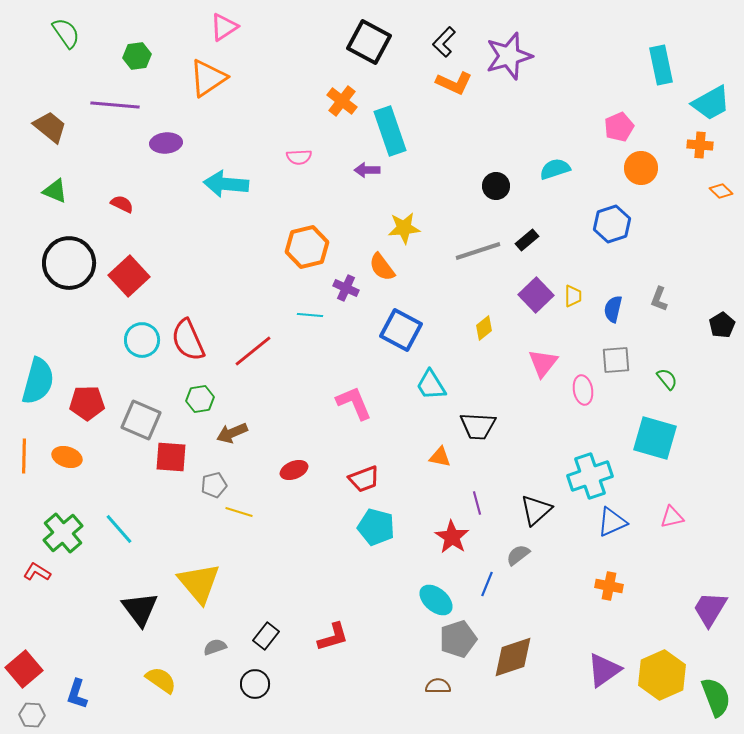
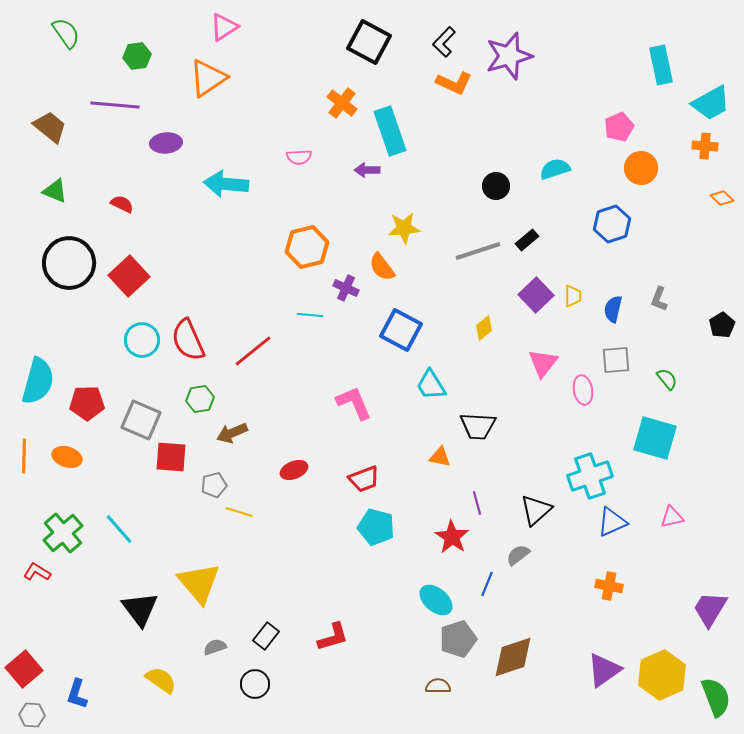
orange cross at (342, 101): moved 2 px down
orange cross at (700, 145): moved 5 px right, 1 px down
orange diamond at (721, 191): moved 1 px right, 7 px down
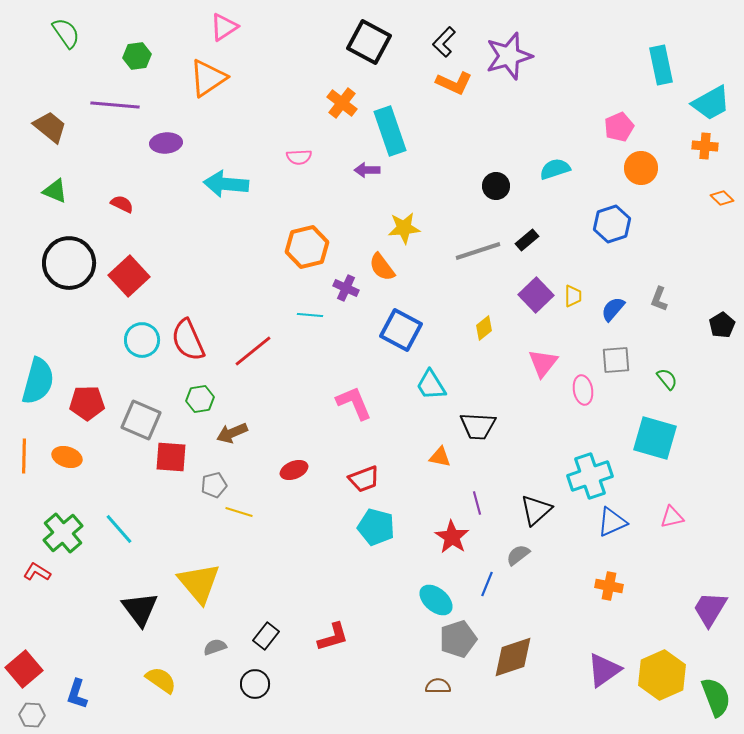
blue semicircle at (613, 309): rotated 28 degrees clockwise
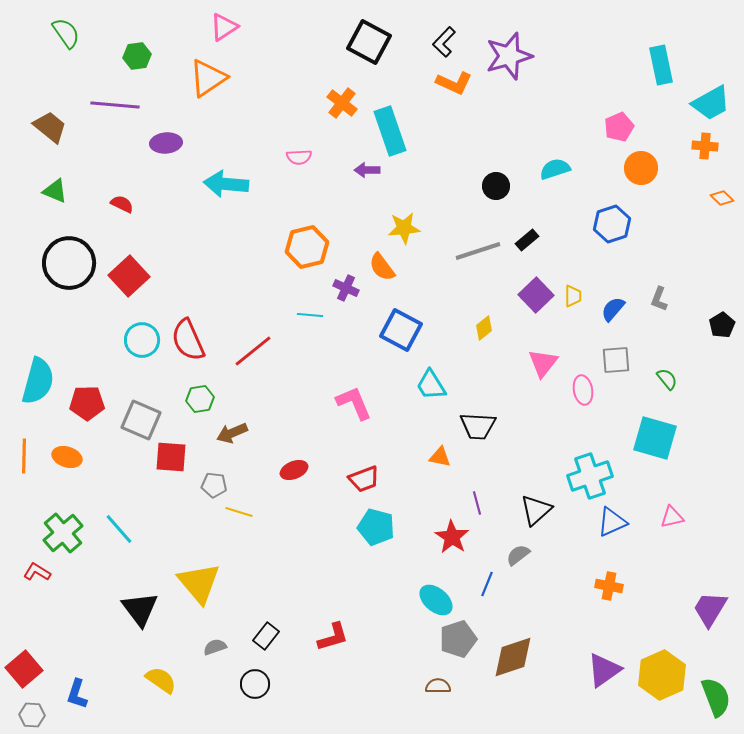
gray pentagon at (214, 485): rotated 20 degrees clockwise
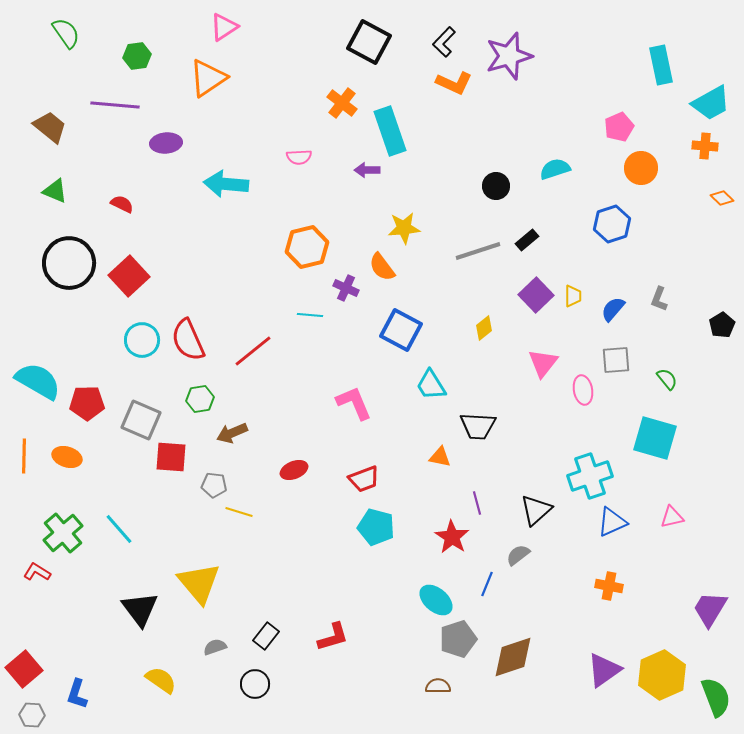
cyan semicircle at (38, 381): rotated 75 degrees counterclockwise
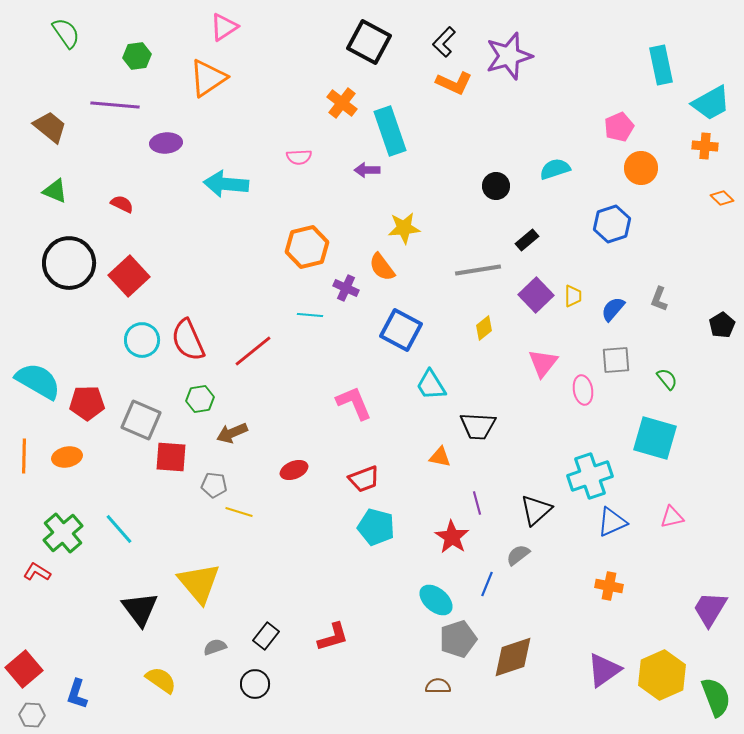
gray line at (478, 251): moved 19 px down; rotated 9 degrees clockwise
orange ellipse at (67, 457): rotated 28 degrees counterclockwise
